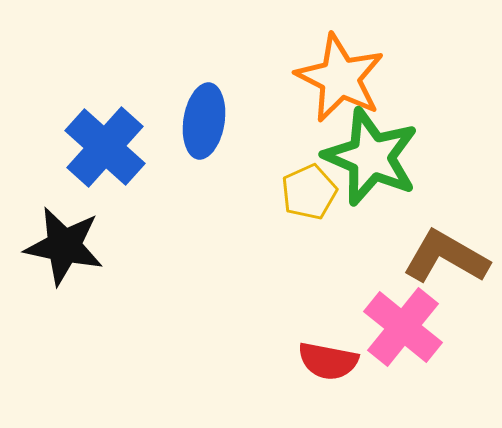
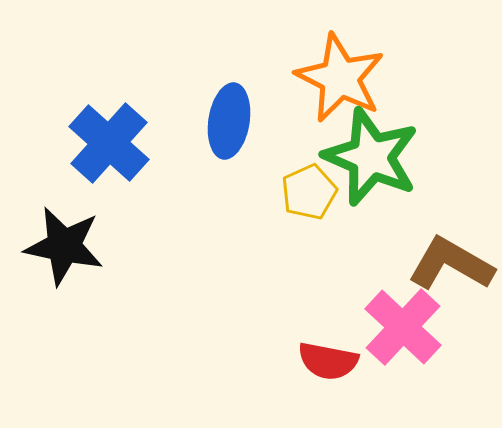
blue ellipse: moved 25 px right
blue cross: moved 4 px right, 4 px up
brown L-shape: moved 5 px right, 7 px down
pink cross: rotated 4 degrees clockwise
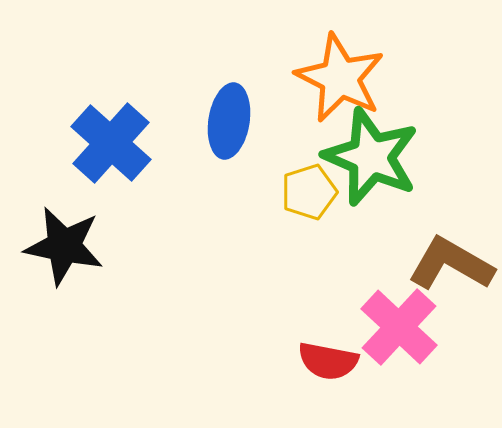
blue cross: moved 2 px right
yellow pentagon: rotated 6 degrees clockwise
pink cross: moved 4 px left
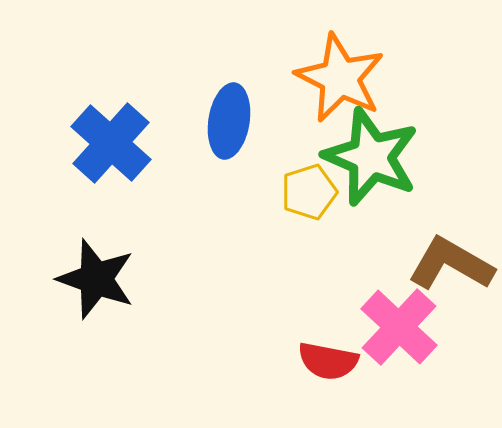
black star: moved 32 px right, 33 px down; rotated 8 degrees clockwise
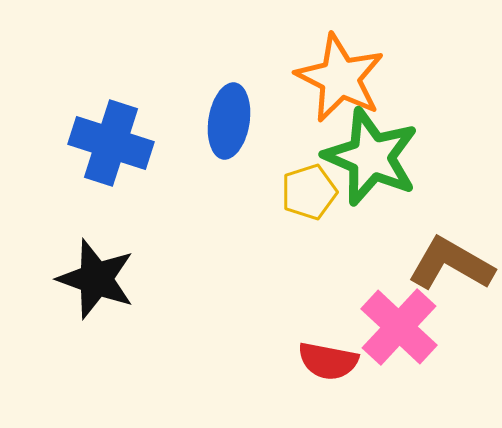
blue cross: rotated 24 degrees counterclockwise
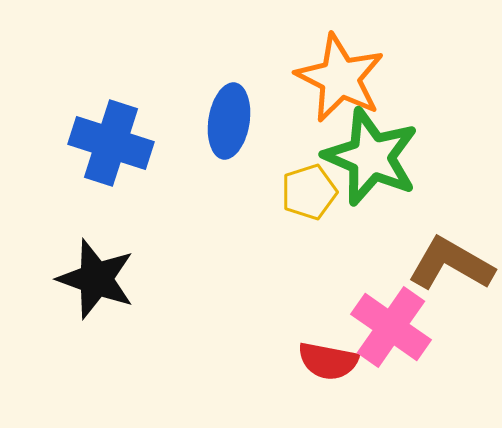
pink cross: moved 8 px left; rotated 8 degrees counterclockwise
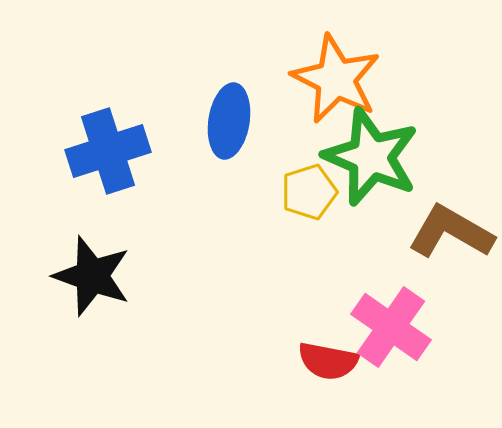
orange star: moved 4 px left, 1 px down
blue cross: moved 3 px left, 8 px down; rotated 36 degrees counterclockwise
brown L-shape: moved 32 px up
black star: moved 4 px left, 3 px up
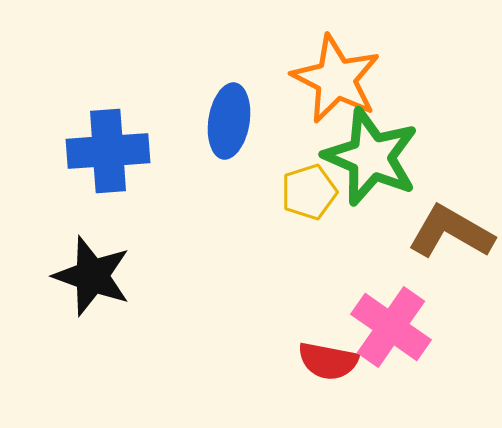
blue cross: rotated 14 degrees clockwise
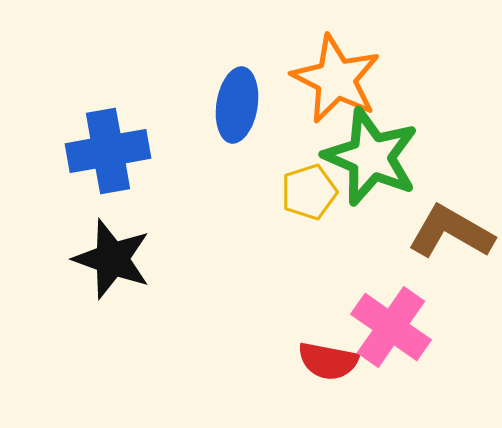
blue ellipse: moved 8 px right, 16 px up
blue cross: rotated 6 degrees counterclockwise
black star: moved 20 px right, 17 px up
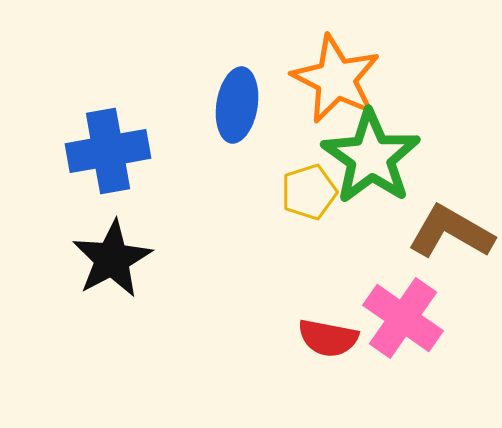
green star: rotated 12 degrees clockwise
black star: rotated 24 degrees clockwise
pink cross: moved 12 px right, 9 px up
red semicircle: moved 23 px up
